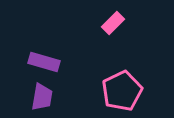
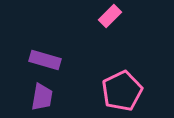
pink rectangle: moved 3 px left, 7 px up
purple rectangle: moved 1 px right, 2 px up
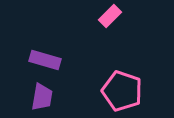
pink pentagon: rotated 27 degrees counterclockwise
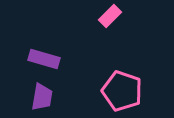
purple rectangle: moved 1 px left, 1 px up
